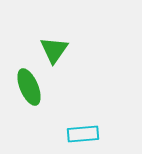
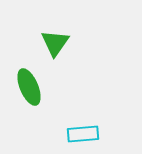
green triangle: moved 1 px right, 7 px up
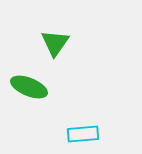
green ellipse: rotated 45 degrees counterclockwise
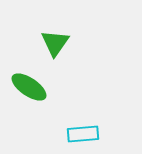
green ellipse: rotated 12 degrees clockwise
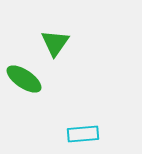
green ellipse: moved 5 px left, 8 px up
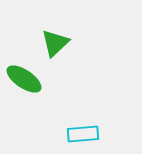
green triangle: rotated 12 degrees clockwise
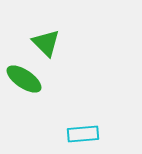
green triangle: moved 9 px left; rotated 32 degrees counterclockwise
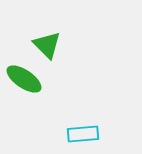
green triangle: moved 1 px right, 2 px down
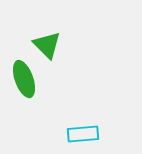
green ellipse: rotated 36 degrees clockwise
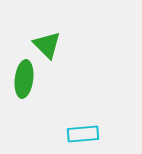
green ellipse: rotated 27 degrees clockwise
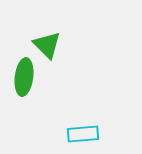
green ellipse: moved 2 px up
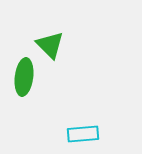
green triangle: moved 3 px right
